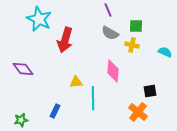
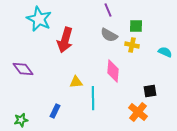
gray semicircle: moved 1 px left, 2 px down
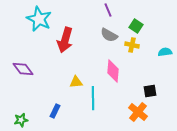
green square: rotated 32 degrees clockwise
cyan semicircle: rotated 32 degrees counterclockwise
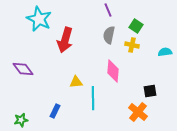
gray semicircle: rotated 72 degrees clockwise
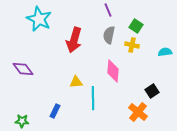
red arrow: moved 9 px right
black square: moved 2 px right; rotated 24 degrees counterclockwise
green star: moved 1 px right, 1 px down; rotated 16 degrees clockwise
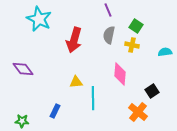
pink diamond: moved 7 px right, 3 px down
